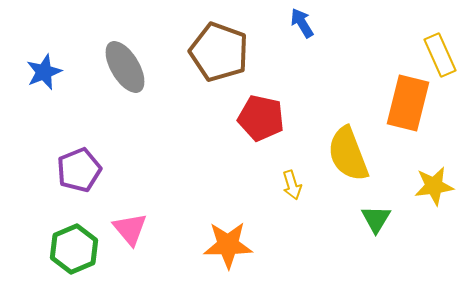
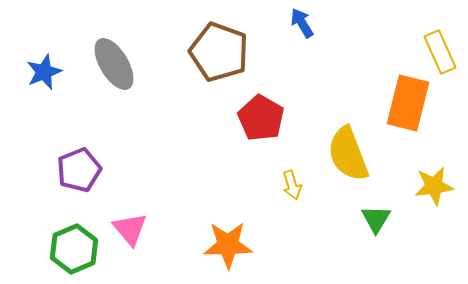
yellow rectangle: moved 3 px up
gray ellipse: moved 11 px left, 3 px up
red pentagon: rotated 18 degrees clockwise
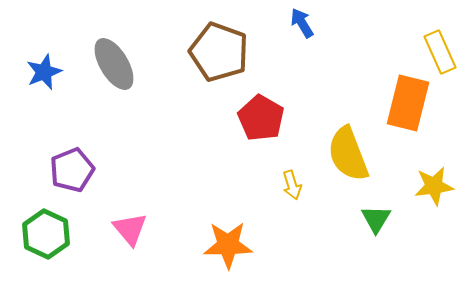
purple pentagon: moved 7 px left
green hexagon: moved 28 px left, 15 px up; rotated 12 degrees counterclockwise
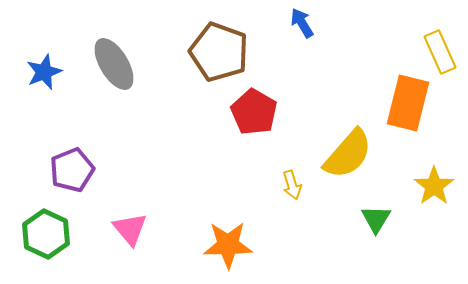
red pentagon: moved 7 px left, 6 px up
yellow semicircle: rotated 118 degrees counterclockwise
yellow star: rotated 27 degrees counterclockwise
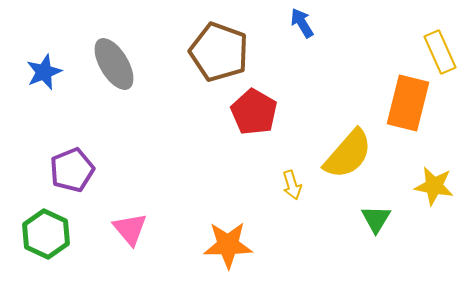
yellow star: rotated 27 degrees counterclockwise
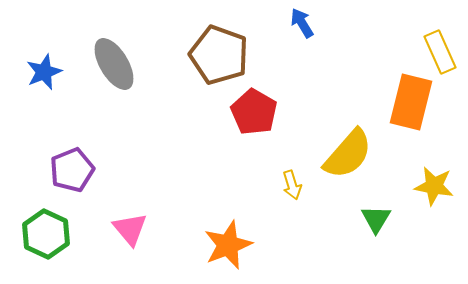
brown pentagon: moved 3 px down
orange rectangle: moved 3 px right, 1 px up
orange star: rotated 21 degrees counterclockwise
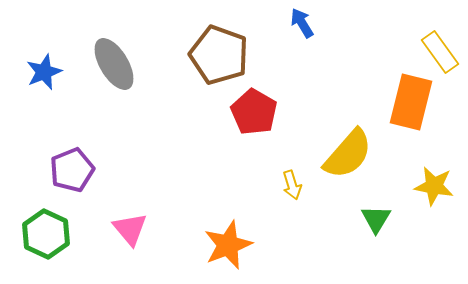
yellow rectangle: rotated 12 degrees counterclockwise
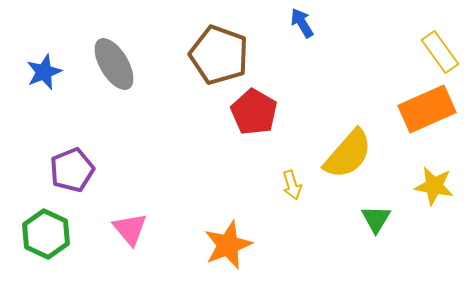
orange rectangle: moved 16 px right, 7 px down; rotated 52 degrees clockwise
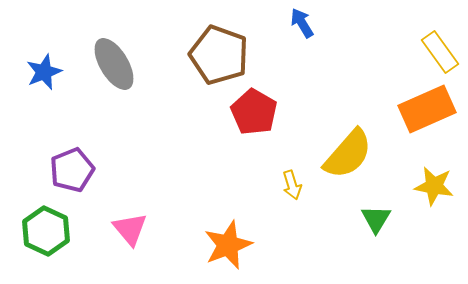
green hexagon: moved 3 px up
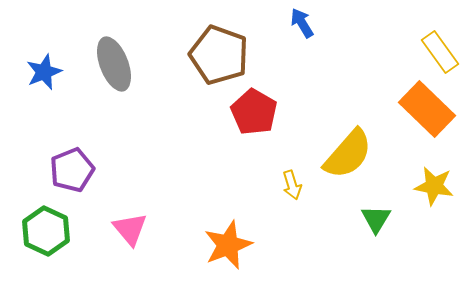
gray ellipse: rotated 10 degrees clockwise
orange rectangle: rotated 68 degrees clockwise
